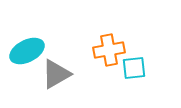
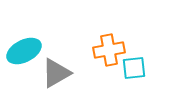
cyan ellipse: moved 3 px left
gray triangle: moved 1 px up
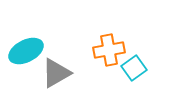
cyan ellipse: moved 2 px right
cyan square: rotated 30 degrees counterclockwise
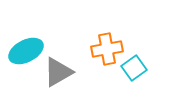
orange cross: moved 2 px left, 1 px up
gray triangle: moved 2 px right, 1 px up
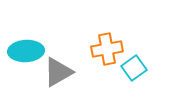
cyan ellipse: rotated 24 degrees clockwise
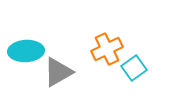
orange cross: rotated 16 degrees counterclockwise
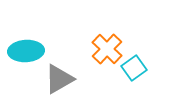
orange cross: rotated 20 degrees counterclockwise
gray triangle: moved 1 px right, 7 px down
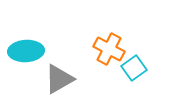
orange cross: moved 2 px right; rotated 16 degrees counterclockwise
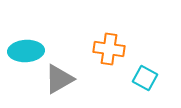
orange cross: rotated 20 degrees counterclockwise
cyan square: moved 11 px right, 10 px down; rotated 25 degrees counterclockwise
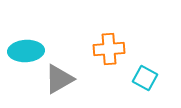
orange cross: rotated 12 degrees counterclockwise
